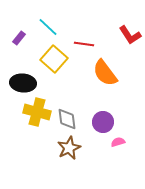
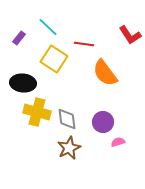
yellow square: rotated 8 degrees counterclockwise
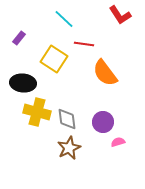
cyan line: moved 16 px right, 8 px up
red L-shape: moved 10 px left, 20 px up
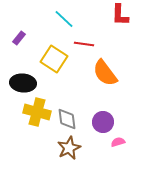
red L-shape: rotated 35 degrees clockwise
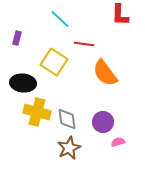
cyan line: moved 4 px left
purple rectangle: moved 2 px left; rotated 24 degrees counterclockwise
yellow square: moved 3 px down
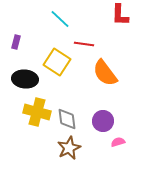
purple rectangle: moved 1 px left, 4 px down
yellow square: moved 3 px right
black ellipse: moved 2 px right, 4 px up
purple circle: moved 1 px up
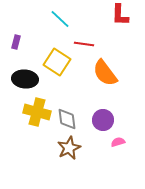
purple circle: moved 1 px up
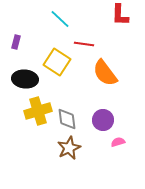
yellow cross: moved 1 px right, 1 px up; rotated 32 degrees counterclockwise
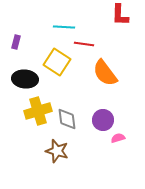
cyan line: moved 4 px right, 8 px down; rotated 40 degrees counterclockwise
pink semicircle: moved 4 px up
brown star: moved 12 px left, 3 px down; rotated 30 degrees counterclockwise
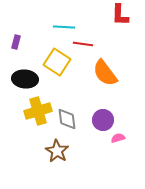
red line: moved 1 px left
brown star: rotated 15 degrees clockwise
